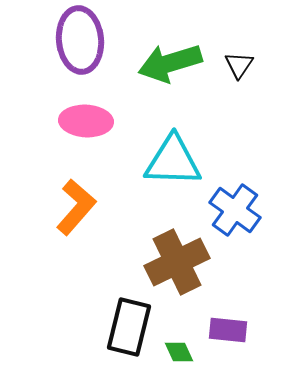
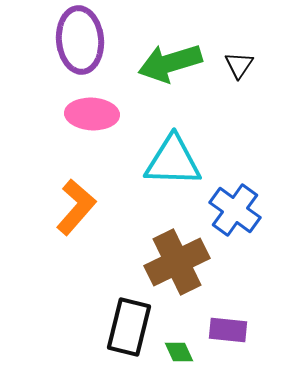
pink ellipse: moved 6 px right, 7 px up
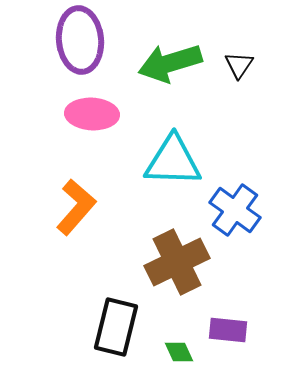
black rectangle: moved 13 px left
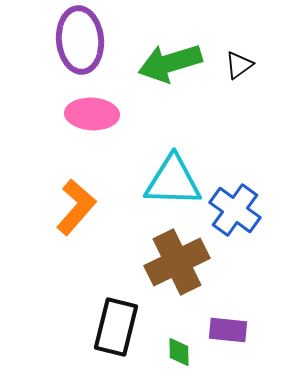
black triangle: rotated 20 degrees clockwise
cyan triangle: moved 20 px down
green diamond: rotated 24 degrees clockwise
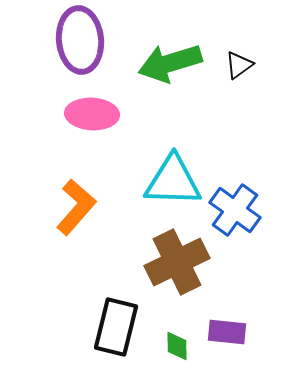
purple rectangle: moved 1 px left, 2 px down
green diamond: moved 2 px left, 6 px up
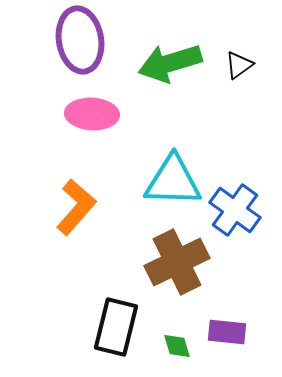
purple ellipse: rotated 4 degrees counterclockwise
green diamond: rotated 16 degrees counterclockwise
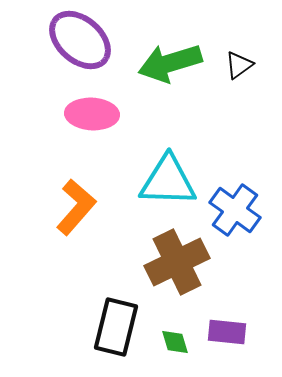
purple ellipse: rotated 40 degrees counterclockwise
cyan triangle: moved 5 px left
green diamond: moved 2 px left, 4 px up
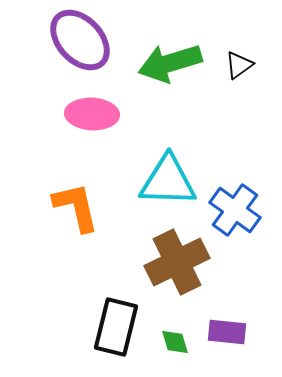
purple ellipse: rotated 6 degrees clockwise
orange L-shape: rotated 54 degrees counterclockwise
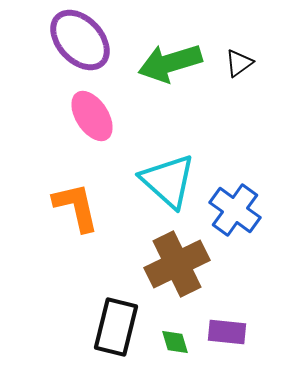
black triangle: moved 2 px up
pink ellipse: moved 2 px down; rotated 54 degrees clockwise
cyan triangle: rotated 40 degrees clockwise
brown cross: moved 2 px down
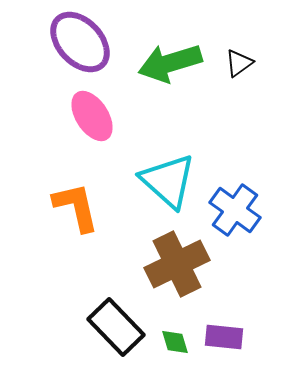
purple ellipse: moved 2 px down
black rectangle: rotated 58 degrees counterclockwise
purple rectangle: moved 3 px left, 5 px down
